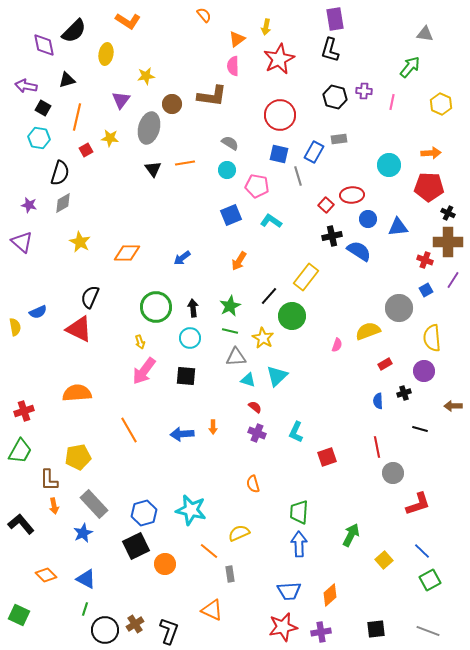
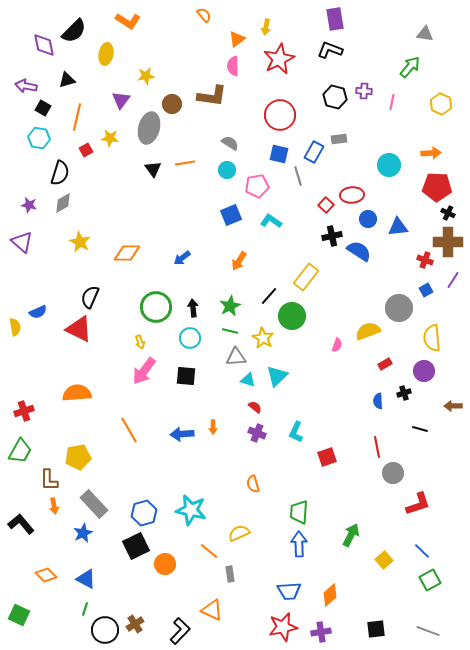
black L-shape at (330, 50): rotated 95 degrees clockwise
pink pentagon at (257, 186): rotated 20 degrees counterclockwise
red pentagon at (429, 187): moved 8 px right
black L-shape at (169, 631): moved 11 px right; rotated 24 degrees clockwise
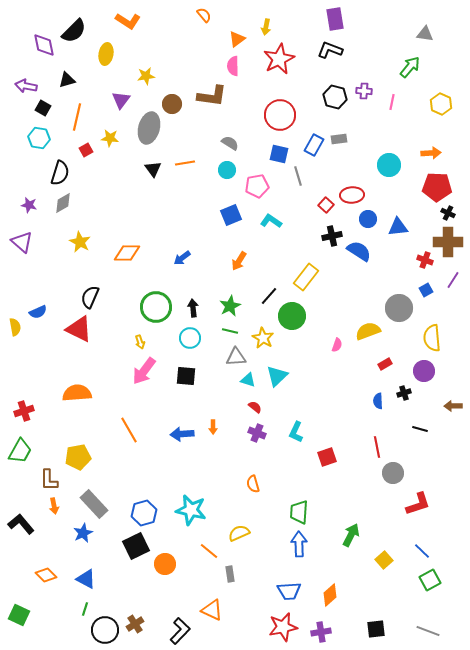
blue rectangle at (314, 152): moved 7 px up
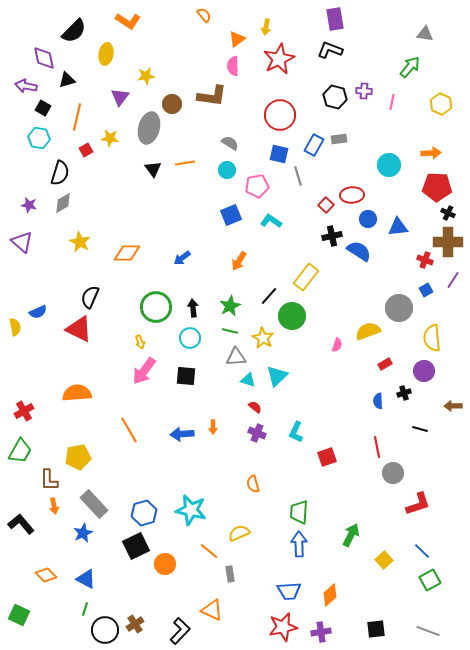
purple diamond at (44, 45): moved 13 px down
purple triangle at (121, 100): moved 1 px left, 3 px up
red cross at (24, 411): rotated 12 degrees counterclockwise
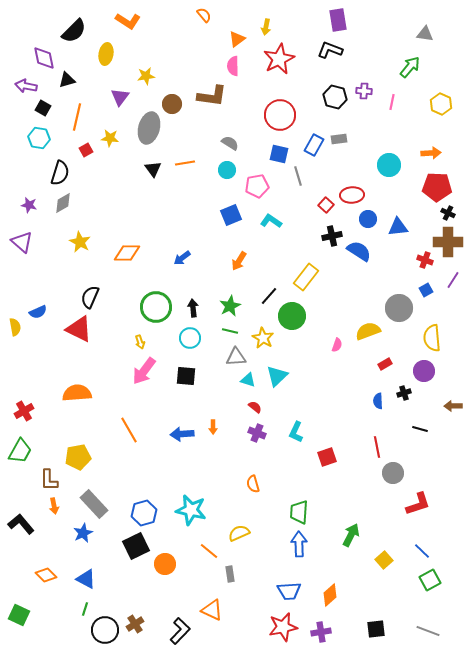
purple rectangle at (335, 19): moved 3 px right, 1 px down
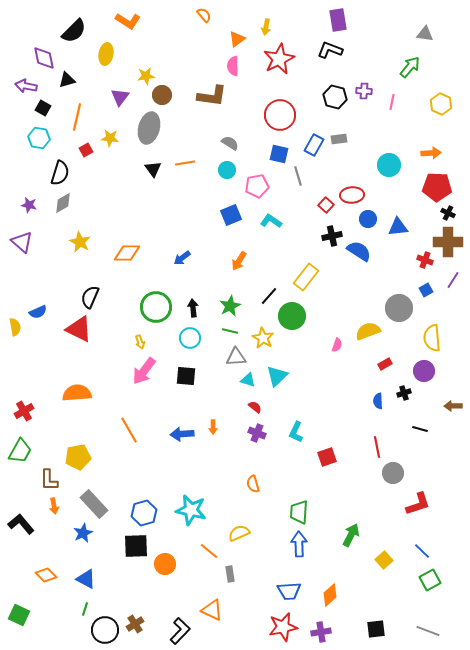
brown circle at (172, 104): moved 10 px left, 9 px up
black square at (136, 546): rotated 24 degrees clockwise
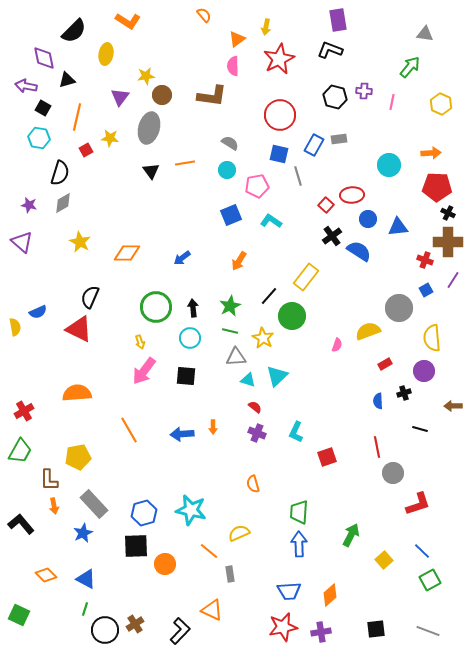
black triangle at (153, 169): moved 2 px left, 2 px down
black cross at (332, 236): rotated 24 degrees counterclockwise
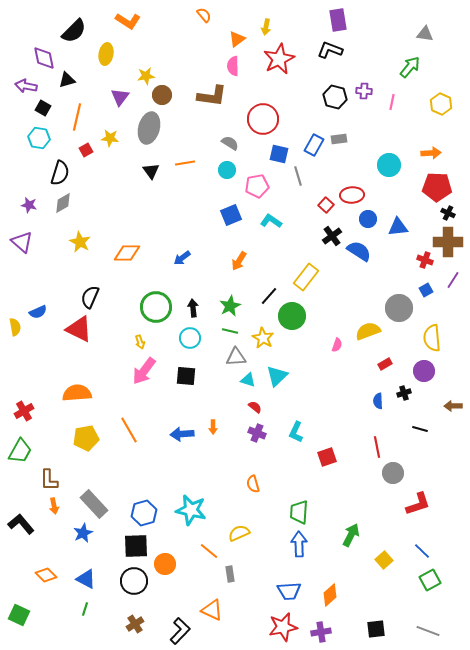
red circle at (280, 115): moved 17 px left, 4 px down
yellow pentagon at (78, 457): moved 8 px right, 19 px up
black circle at (105, 630): moved 29 px right, 49 px up
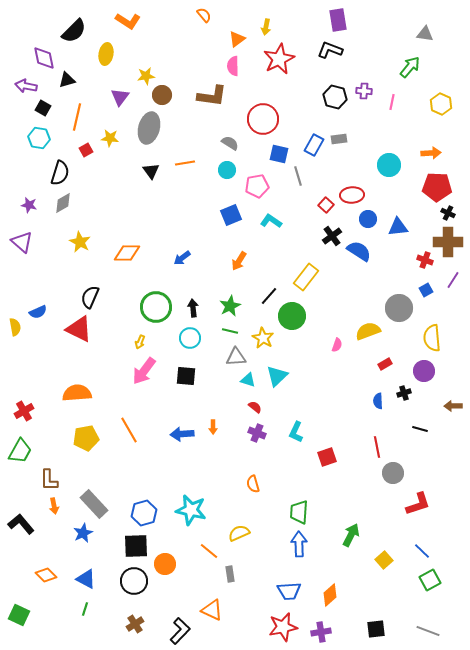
yellow arrow at (140, 342): rotated 40 degrees clockwise
